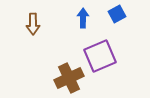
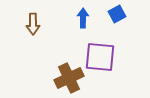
purple square: moved 1 px down; rotated 28 degrees clockwise
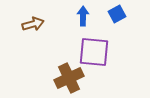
blue arrow: moved 2 px up
brown arrow: rotated 105 degrees counterclockwise
purple square: moved 6 px left, 5 px up
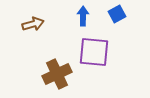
brown cross: moved 12 px left, 4 px up
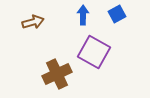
blue arrow: moved 1 px up
brown arrow: moved 2 px up
purple square: rotated 24 degrees clockwise
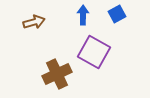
brown arrow: moved 1 px right
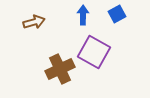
brown cross: moved 3 px right, 5 px up
